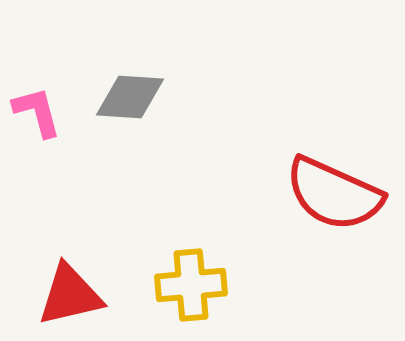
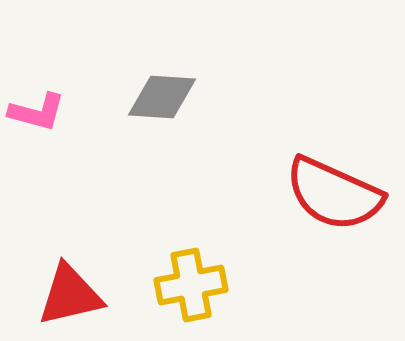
gray diamond: moved 32 px right
pink L-shape: rotated 120 degrees clockwise
yellow cross: rotated 6 degrees counterclockwise
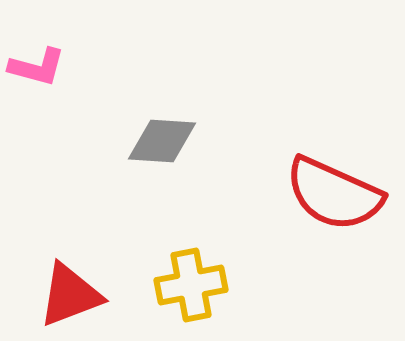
gray diamond: moved 44 px down
pink L-shape: moved 45 px up
red triangle: rotated 8 degrees counterclockwise
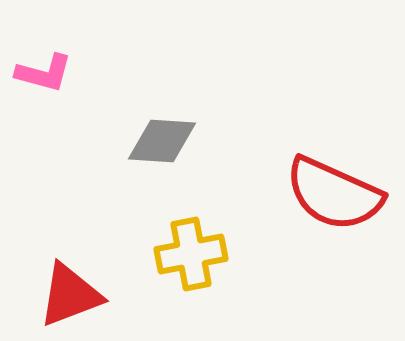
pink L-shape: moved 7 px right, 6 px down
yellow cross: moved 31 px up
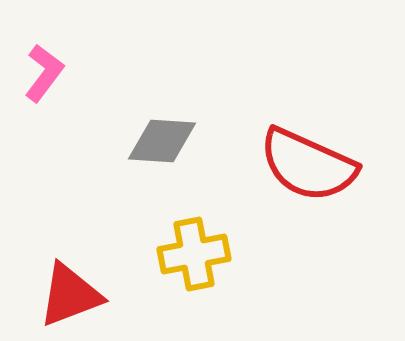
pink L-shape: rotated 68 degrees counterclockwise
red semicircle: moved 26 px left, 29 px up
yellow cross: moved 3 px right
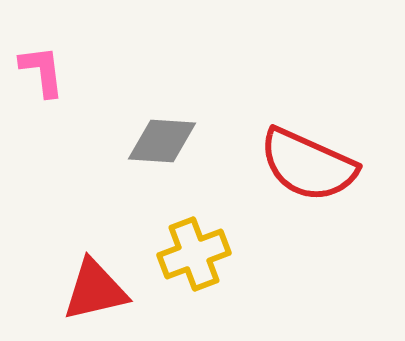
pink L-shape: moved 2 px left, 2 px up; rotated 44 degrees counterclockwise
yellow cross: rotated 10 degrees counterclockwise
red triangle: moved 25 px right, 5 px up; rotated 8 degrees clockwise
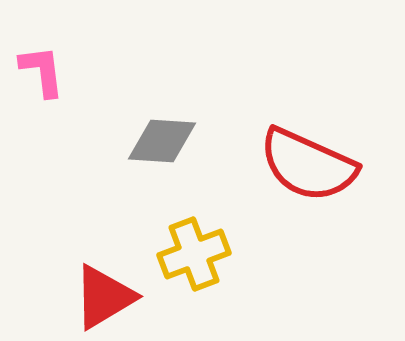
red triangle: moved 9 px right, 7 px down; rotated 18 degrees counterclockwise
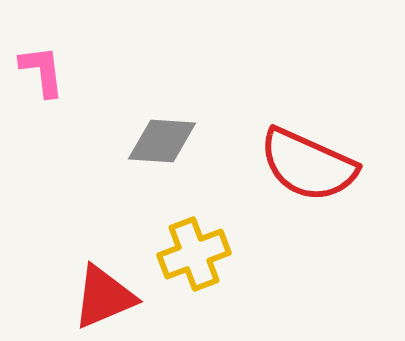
red triangle: rotated 8 degrees clockwise
